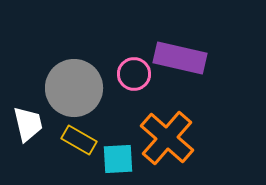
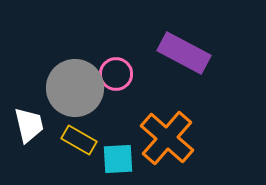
purple rectangle: moved 4 px right, 5 px up; rotated 15 degrees clockwise
pink circle: moved 18 px left
gray circle: moved 1 px right
white trapezoid: moved 1 px right, 1 px down
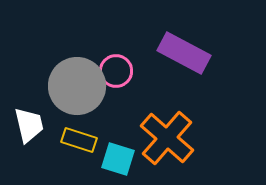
pink circle: moved 3 px up
gray circle: moved 2 px right, 2 px up
yellow rectangle: rotated 12 degrees counterclockwise
cyan square: rotated 20 degrees clockwise
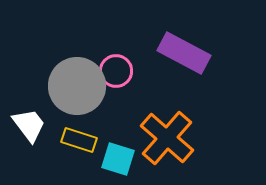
white trapezoid: rotated 24 degrees counterclockwise
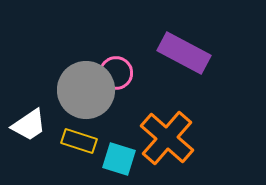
pink circle: moved 2 px down
gray circle: moved 9 px right, 4 px down
white trapezoid: rotated 93 degrees clockwise
yellow rectangle: moved 1 px down
cyan square: moved 1 px right
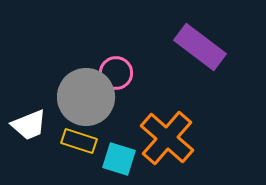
purple rectangle: moved 16 px right, 6 px up; rotated 9 degrees clockwise
gray circle: moved 7 px down
white trapezoid: rotated 12 degrees clockwise
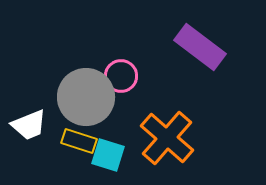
pink circle: moved 5 px right, 3 px down
cyan square: moved 11 px left, 4 px up
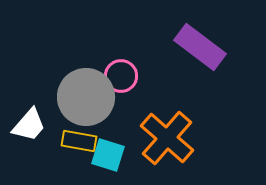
white trapezoid: rotated 27 degrees counterclockwise
yellow rectangle: rotated 8 degrees counterclockwise
